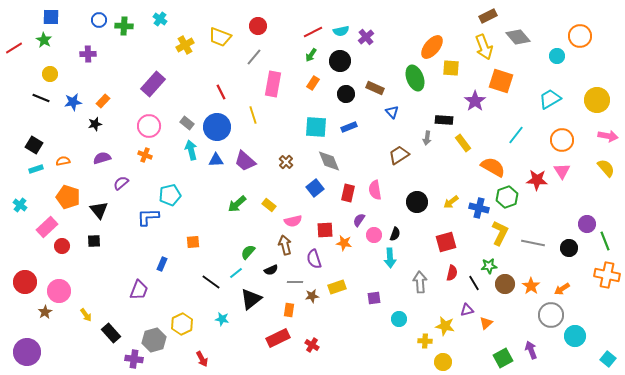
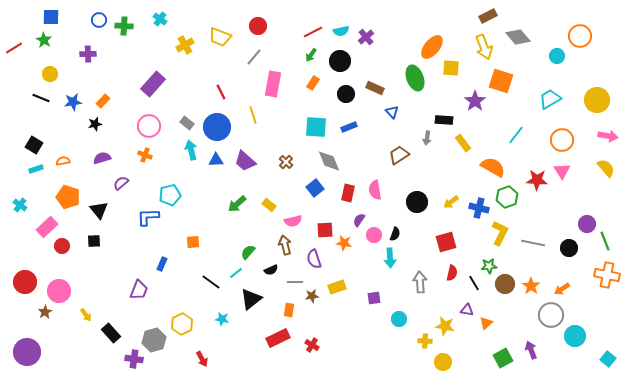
purple triangle at (467, 310): rotated 24 degrees clockwise
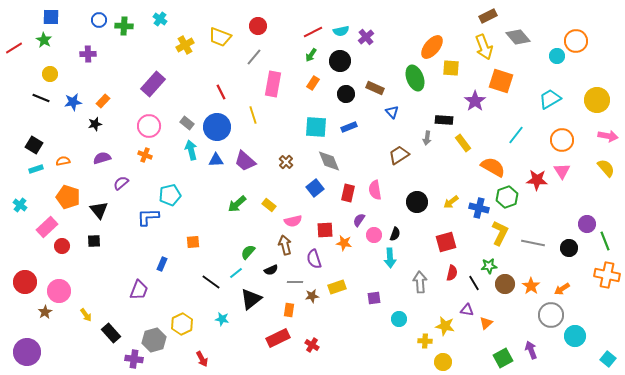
orange circle at (580, 36): moved 4 px left, 5 px down
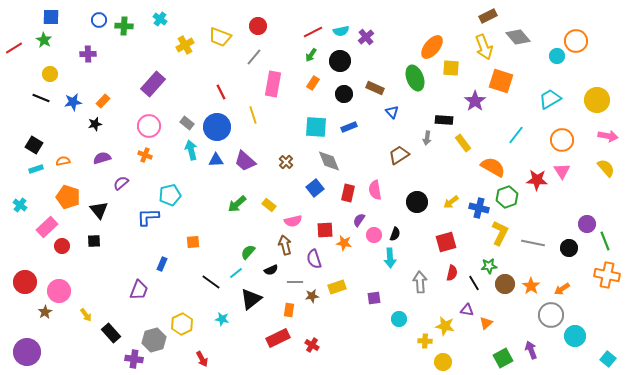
black circle at (346, 94): moved 2 px left
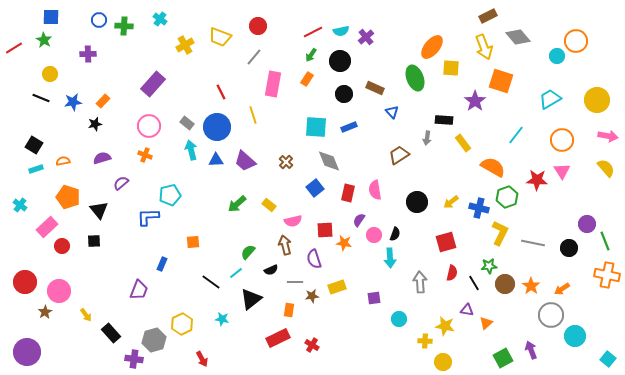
orange rectangle at (313, 83): moved 6 px left, 4 px up
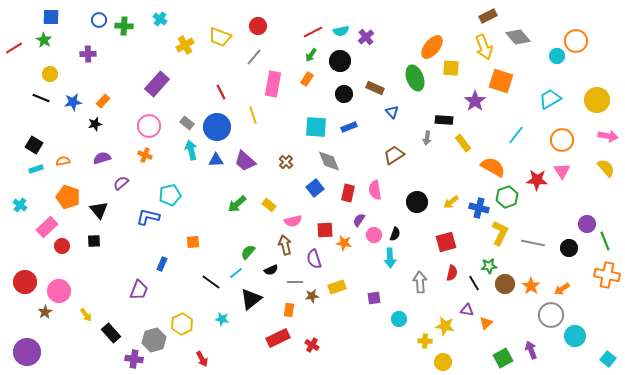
purple rectangle at (153, 84): moved 4 px right
brown trapezoid at (399, 155): moved 5 px left
blue L-shape at (148, 217): rotated 15 degrees clockwise
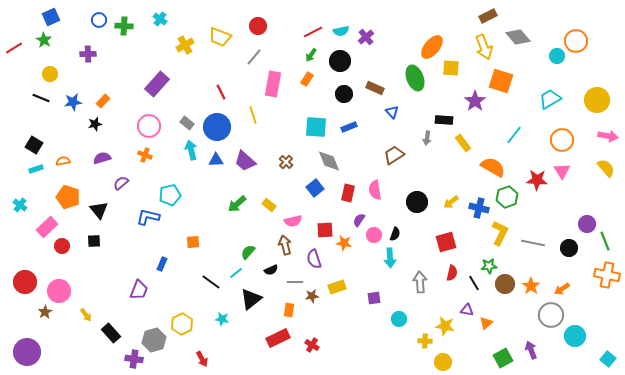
blue square at (51, 17): rotated 24 degrees counterclockwise
cyan line at (516, 135): moved 2 px left
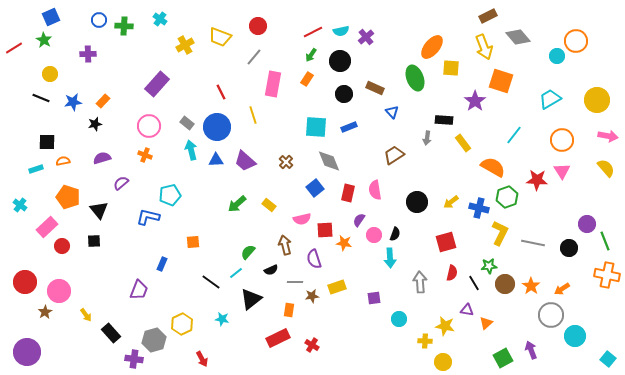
black square at (34, 145): moved 13 px right, 3 px up; rotated 30 degrees counterclockwise
pink semicircle at (293, 221): moved 9 px right, 2 px up
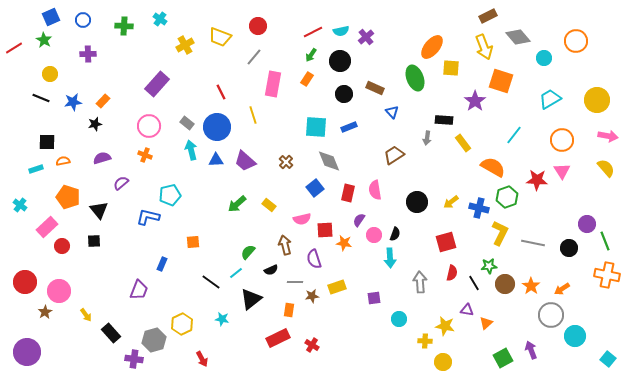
blue circle at (99, 20): moved 16 px left
cyan circle at (557, 56): moved 13 px left, 2 px down
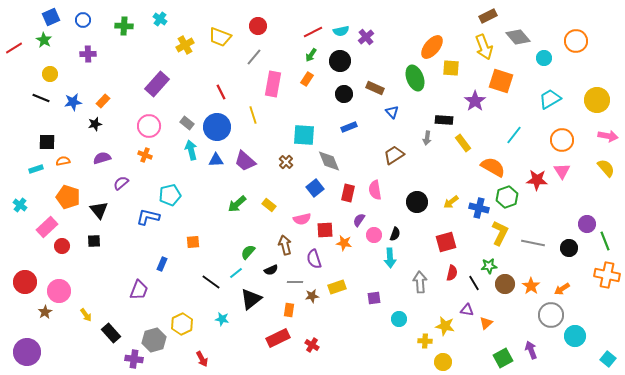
cyan square at (316, 127): moved 12 px left, 8 px down
